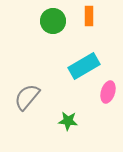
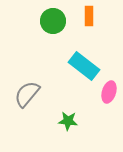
cyan rectangle: rotated 68 degrees clockwise
pink ellipse: moved 1 px right
gray semicircle: moved 3 px up
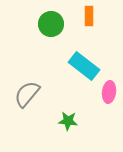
green circle: moved 2 px left, 3 px down
pink ellipse: rotated 10 degrees counterclockwise
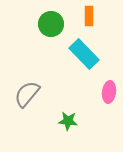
cyan rectangle: moved 12 px up; rotated 8 degrees clockwise
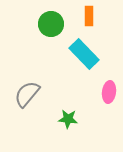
green star: moved 2 px up
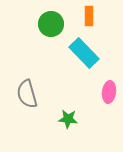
cyan rectangle: moved 1 px up
gray semicircle: rotated 56 degrees counterclockwise
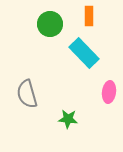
green circle: moved 1 px left
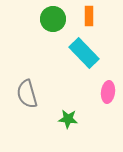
green circle: moved 3 px right, 5 px up
pink ellipse: moved 1 px left
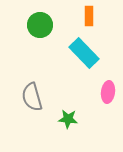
green circle: moved 13 px left, 6 px down
gray semicircle: moved 5 px right, 3 px down
